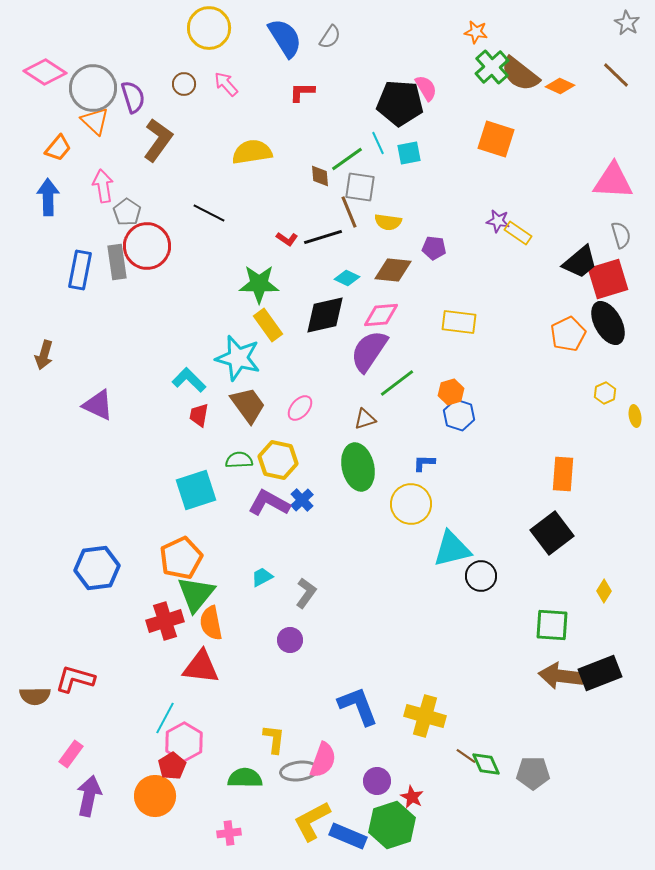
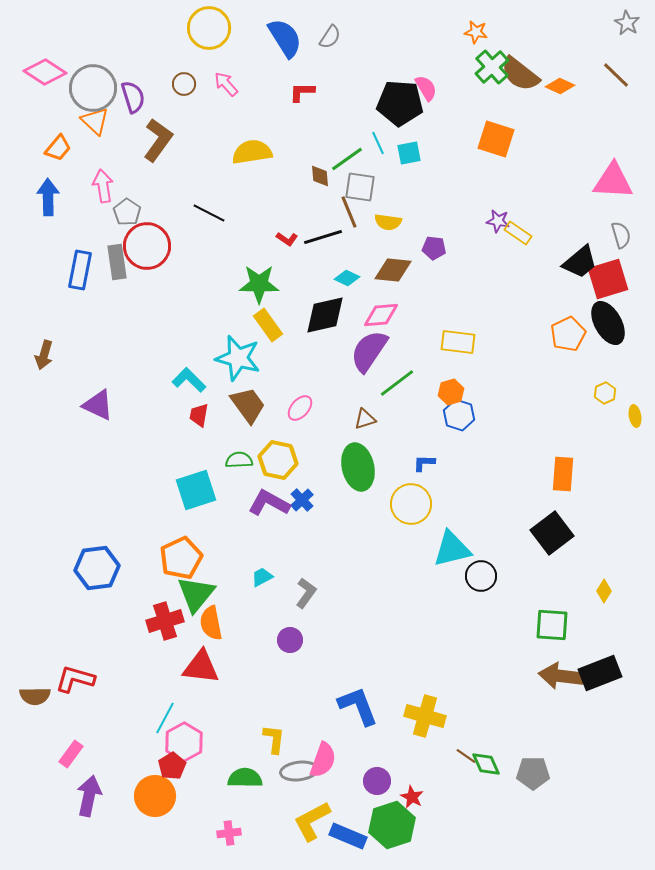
yellow rectangle at (459, 322): moved 1 px left, 20 px down
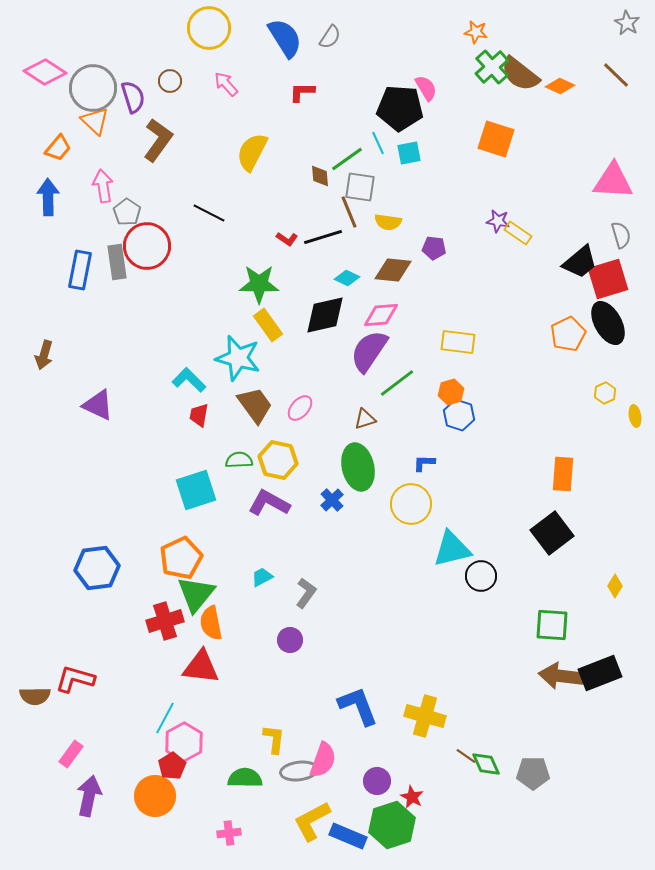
brown circle at (184, 84): moved 14 px left, 3 px up
black pentagon at (400, 103): moved 5 px down
yellow semicircle at (252, 152): rotated 54 degrees counterclockwise
brown trapezoid at (248, 405): moved 7 px right
blue cross at (302, 500): moved 30 px right
yellow diamond at (604, 591): moved 11 px right, 5 px up
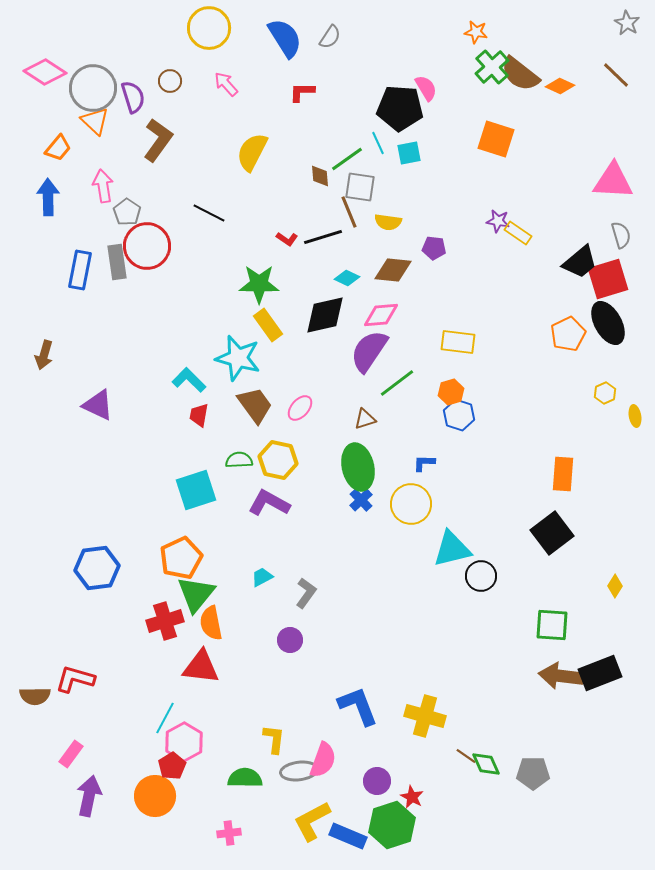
blue cross at (332, 500): moved 29 px right
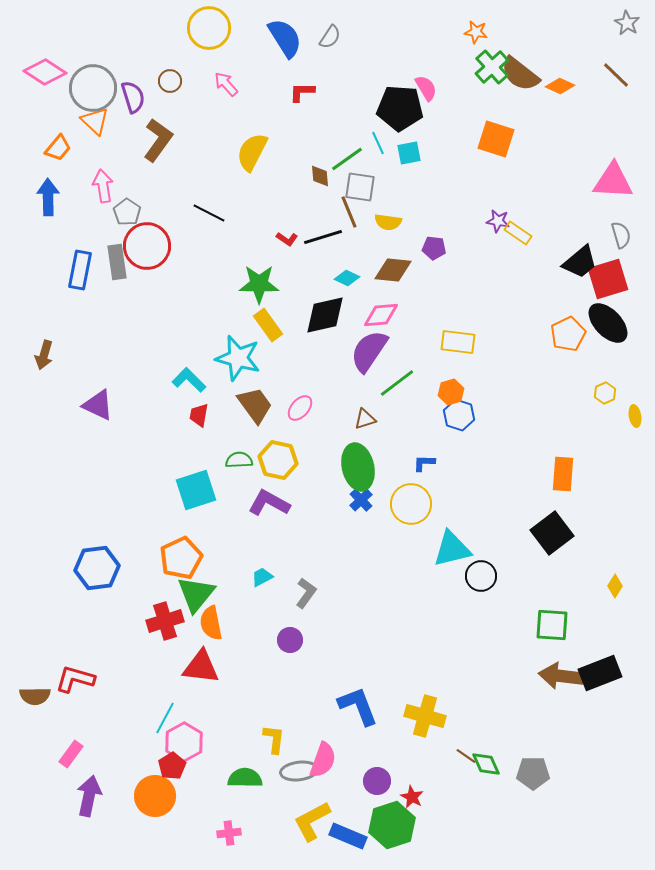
black ellipse at (608, 323): rotated 15 degrees counterclockwise
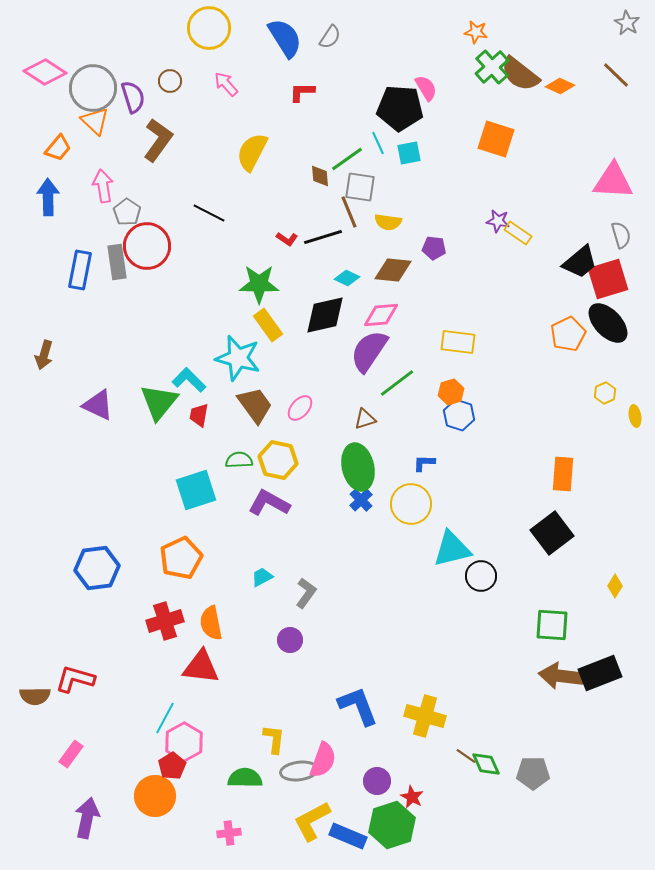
green triangle at (196, 594): moved 37 px left, 192 px up
purple arrow at (89, 796): moved 2 px left, 22 px down
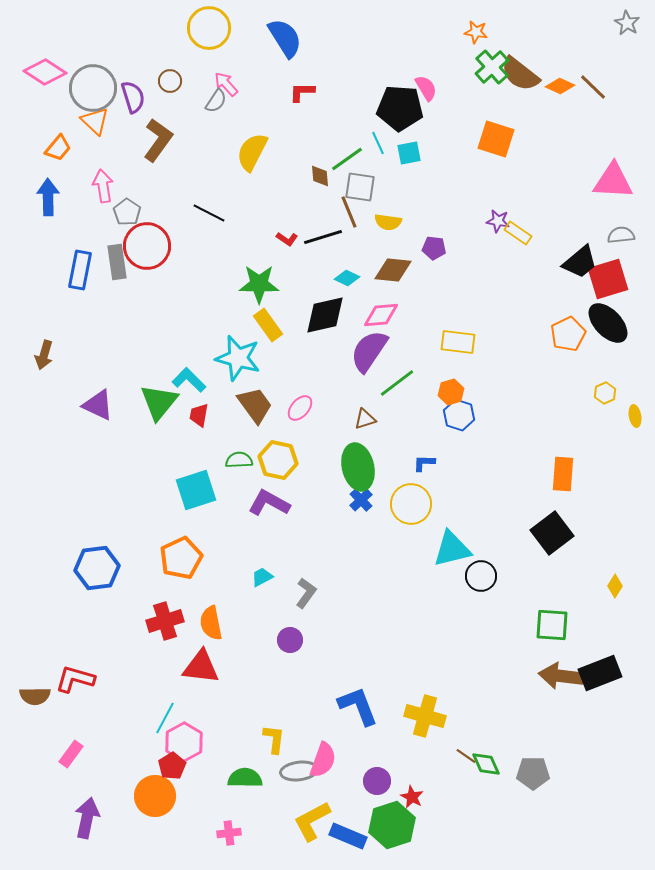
gray semicircle at (330, 37): moved 114 px left, 64 px down
brown line at (616, 75): moved 23 px left, 12 px down
gray semicircle at (621, 235): rotated 80 degrees counterclockwise
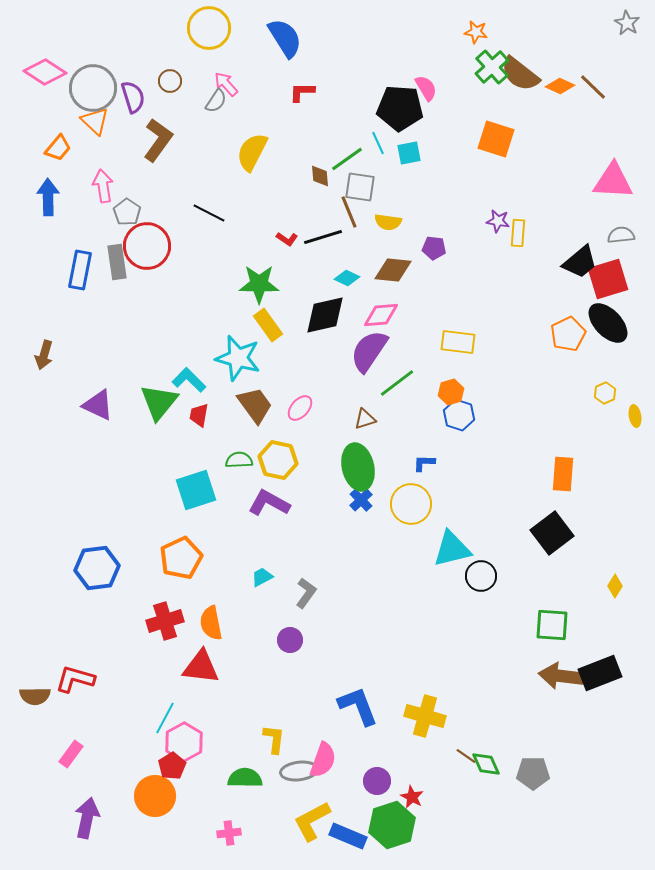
yellow rectangle at (518, 233): rotated 60 degrees clockwise
